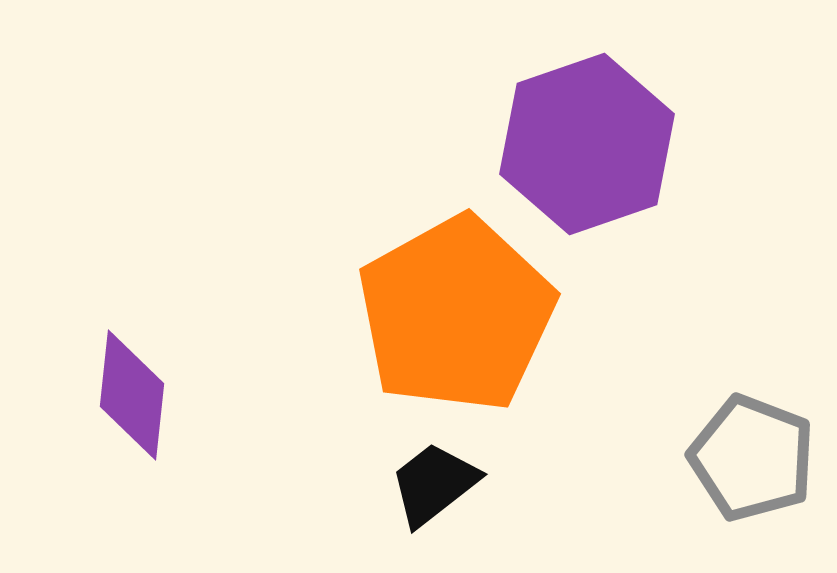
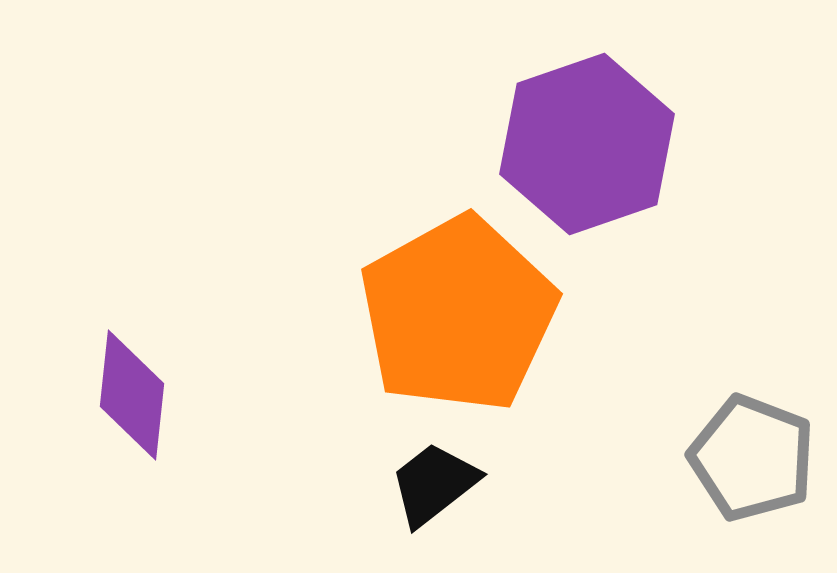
orange pentagon: moved 2 px right
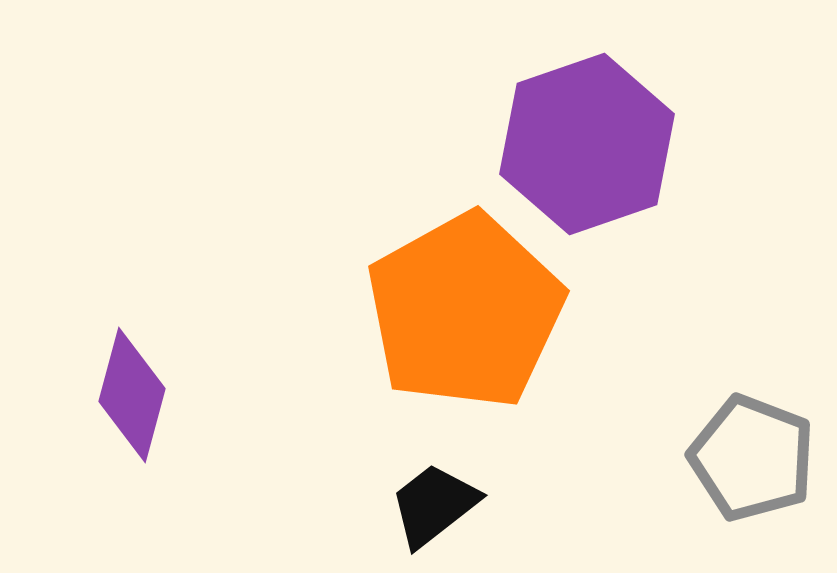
orange pentagon: moved 7 px right, 3 px up
purple diamond: rotated 9 degrees clockwise
black trapezoid: moved 21 px down
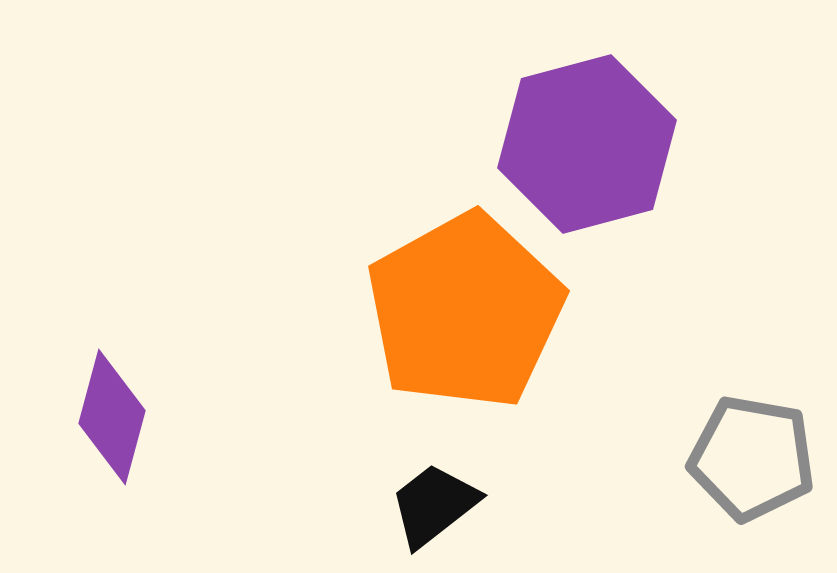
purple hexagon: rotated 4 degrees clockwise
purple diamond: moved 20 px left, 22 px down
gray pentagon: rotated 11 degrees counterclockwise
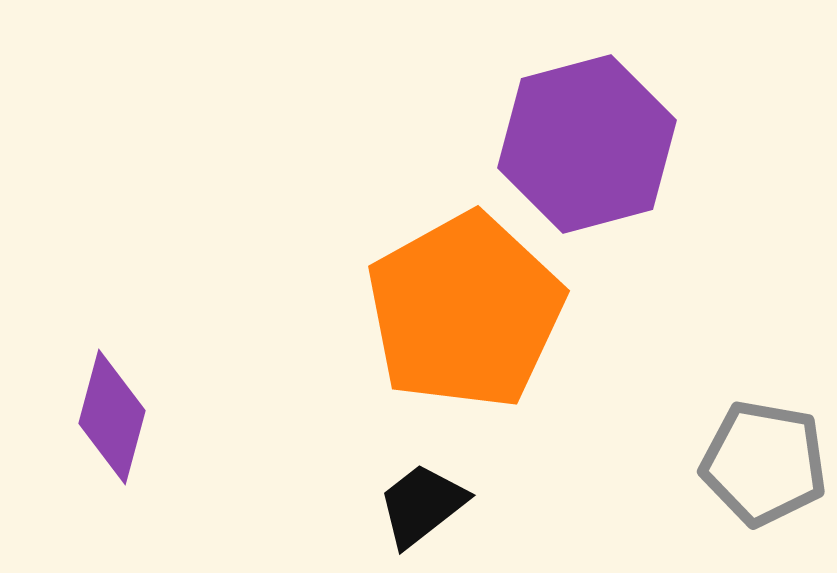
gray pentagon: moved 12 px right, 5 px down
black trapezoid: moved 12 px left
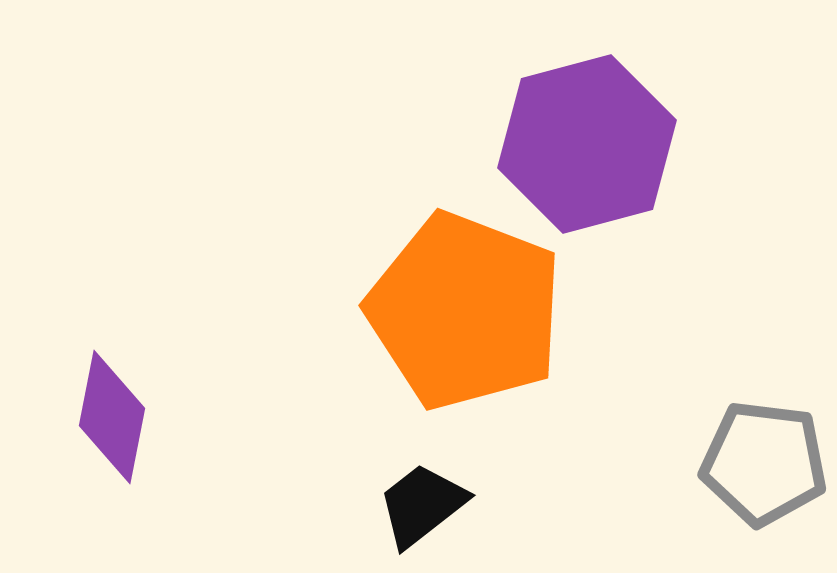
orange pentagon: rotated 22 degrees counterclockwise
purple diamond: rotated 4 degrees counterclockwise
gray pentagon: rotated 3 degrees counterclockwise
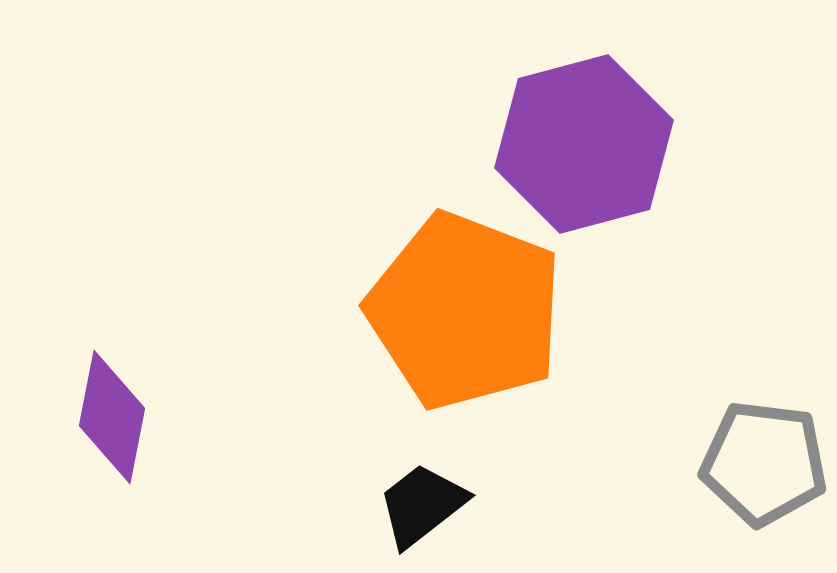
purple hexagon: moved 3 px left
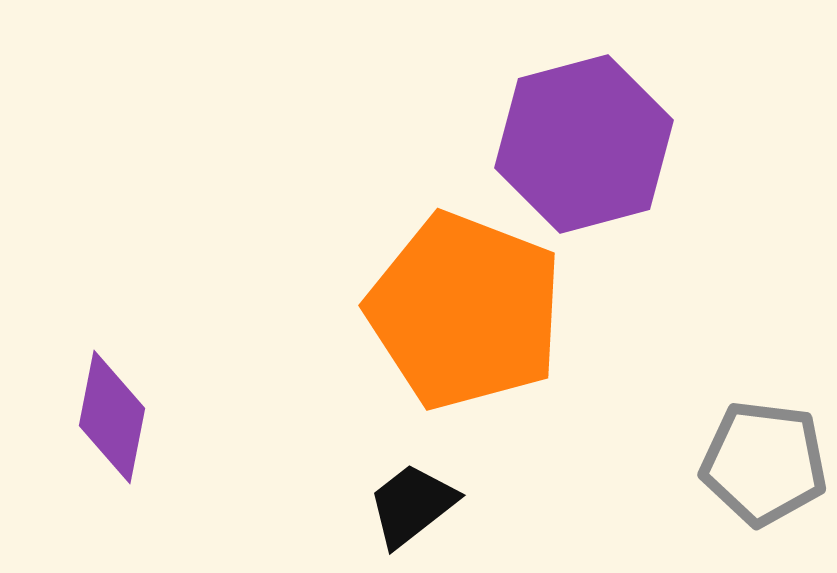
black trapezoid: moved 10 px left
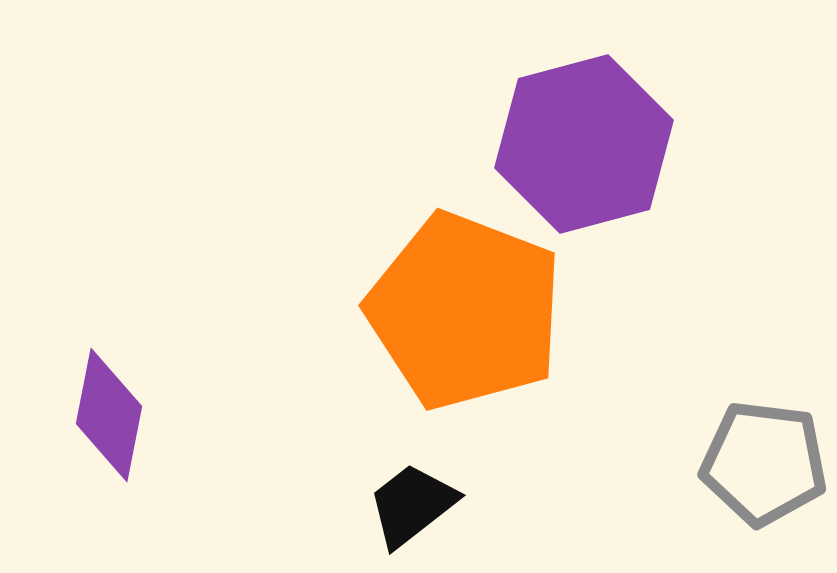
purple diamond: moved 3 px left, 2 px up
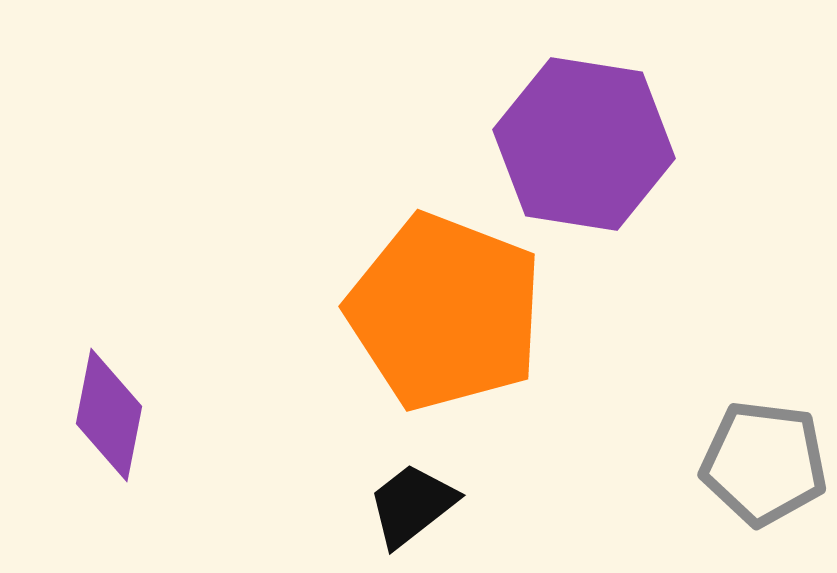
purple hexagon: rotated 24 degrees clockwise
orange pentagon: moved 20 px left, 1 px down
